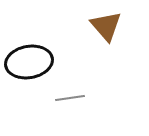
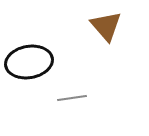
gray line: moved 2 px right
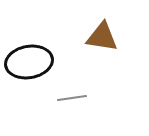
brown triangle: moved 4 px left, 11 px down; rotated 40 degrees counterclockwise
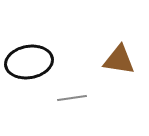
brown triangle: moved 17 px right, 23 px down
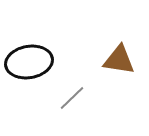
gray line: rotated 36 degrees counterclockwise
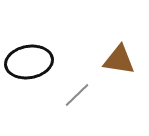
gray line: moved 5 px right, 3 px up
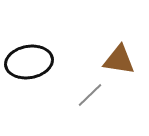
gray line: moved 13 px right
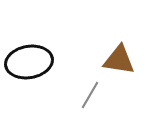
gray line: rotated 16 degrees counterclockwise
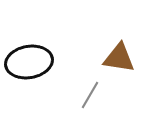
brown triangle: moved 2 px up
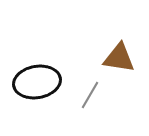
black ellipse: moved 8 px right, 20 px down
